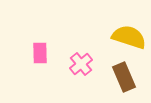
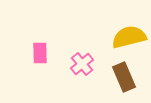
yellow semicircle: rotated 32 degrees counterclockwise
pink cross: moved 1 px right
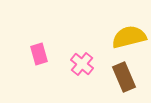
pink rectangle: moved 1 px left, 1 px down; rotated 15 degrees counterclockwise
pink cross: rotated 10 degrees counterclockwise
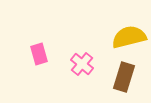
brown rectangle: rotated 40 degrees clockwise
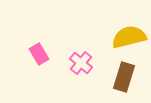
pink rectangle: rotated 15 degrees counterclockwise
pink cross: moved 1 px left, 1 px up
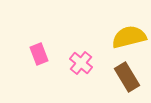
pink rectangle: rotated 10 degrees clockwise
brown rectangle: moved 3 px right; rotated 48 degrees counterclockwise
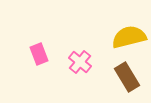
pink cross: moved 1 px left, 1 px up
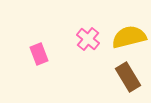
pink cross: moved 8 px right, 23 px up
brown rectangle: moved 1 px right
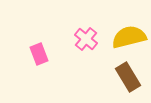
pink cross: moved 2 px left
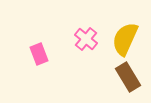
yellow semicircle: moved 4 px left, 2 px down; rotated 52 degrees counterclockwise
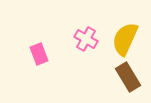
pink cross: rotated 10 degrees counterclockwise
